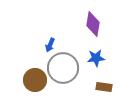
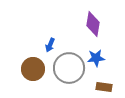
gray circle: moved 6 px right
brown circle: moved 2 px left, 11 px up
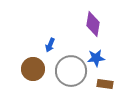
gray circle: moved 2 px right, 3 px down
brown rectangle: moved 1 px right, 3 px up
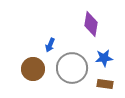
purple diamond: moved 2 px left
blue star: moved 8 px right
gray circle: moved 1 px right, 3 px up
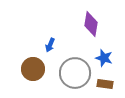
blue star: rotated 24 degrees clockwise
gray circle: moved 3 px right, 5 px down
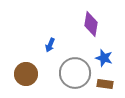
brown circle: moved 7 px left, 5 px down
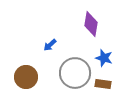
blue arrow: rotated 24 degrees clockwise
brown circle: moved 3 px down
brown rectangle: moved 2 px left
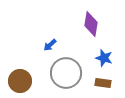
gray circle: moved 9 px left
brown circle: moved 6 px left, 4 px down
brown rectangle: moved 1 px up
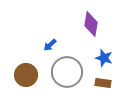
gray circle: moved 1 px right, 1 px up
brown circle: moved 6 px right, 6 px up
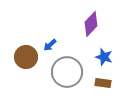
purple diamond: rotated 35 degrees clockwise
blue star: moved 1 px up
brown circle: moved 18 px up
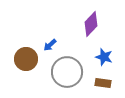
brown circle: moved 2 px down
